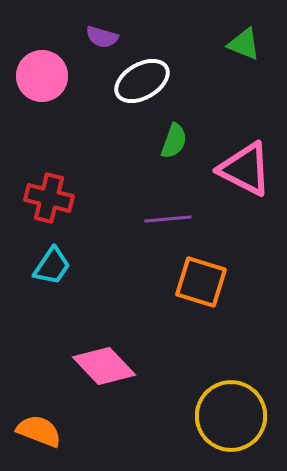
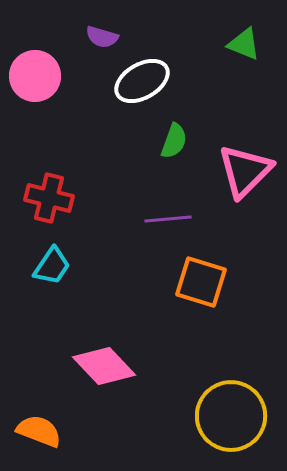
pink circle: moved 7 px left
pink triangle: moved 2 px down; rotated 48 degrees clockwise
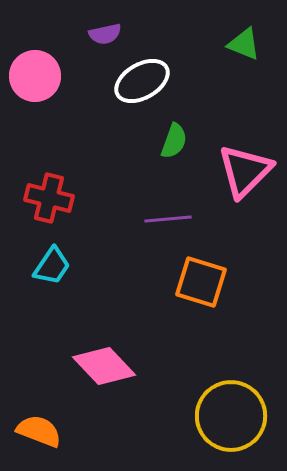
purple semicircle: moved 3 px right, 3 px up; rotated 28 degrees counterclockwise
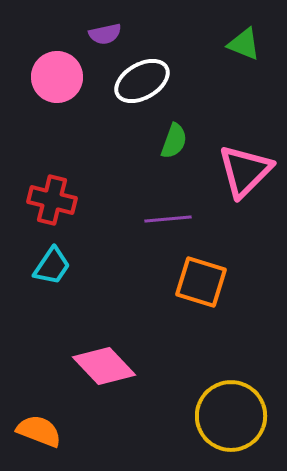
pink circle: moved 22 px right, 1 px down
red cross: moved 3 px right, 2 px down
